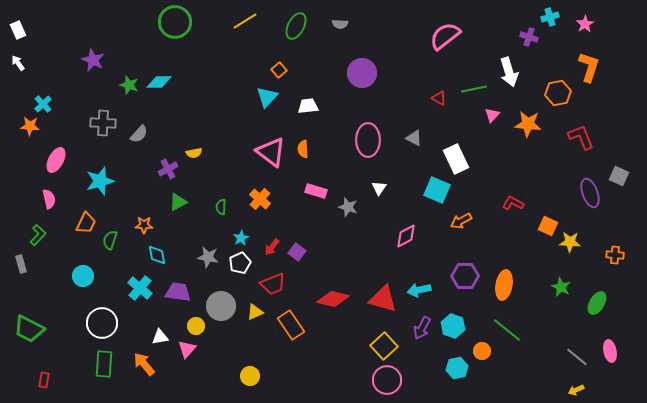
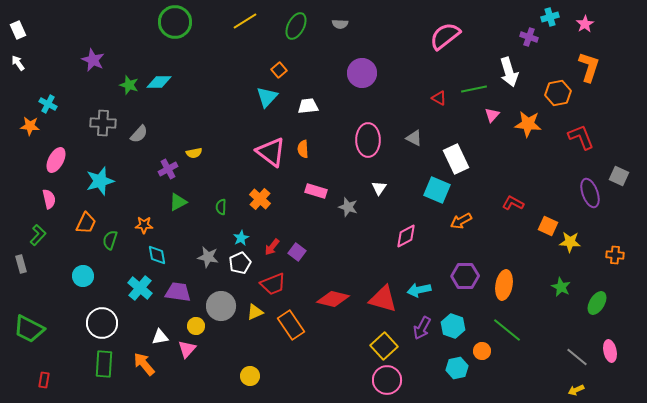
cyan cross at (43, 104): moved 5 px right; rotated 18 degrees counterclockwise
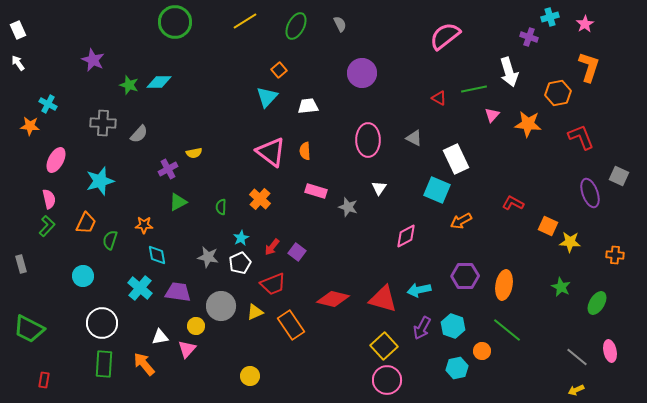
gray semicircle at (340, 24): rotated 119 degrees counterclockwise
orange semicircle at (303, 149): moved 2 px right, 2 px down
green L-shape at (38, 235): moved 9 px right, 9 px up
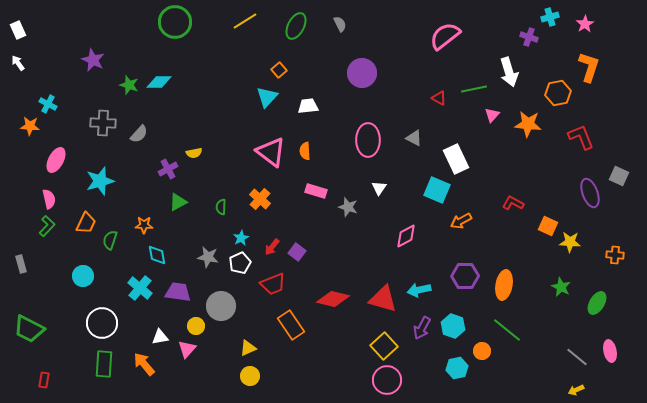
yellow triangle at (255, 312): moved 7 px left, 36 px down
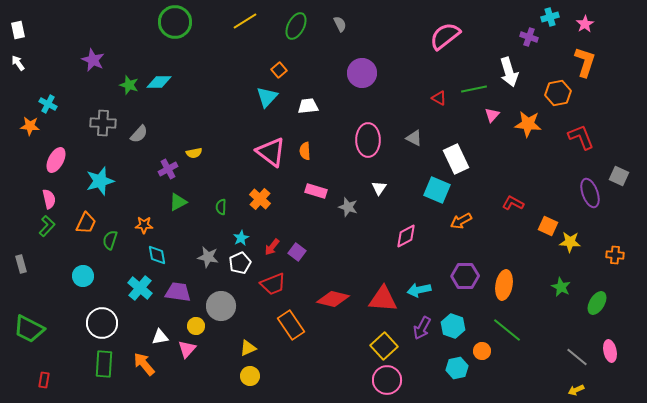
white rectangle at (18, 30): rotated 12 degrees clockwise
orange L-shape at (589, 67): moved 4 px left, 5 px up
red triangle at (383, 299): rotated 12 degrees counterclockwise
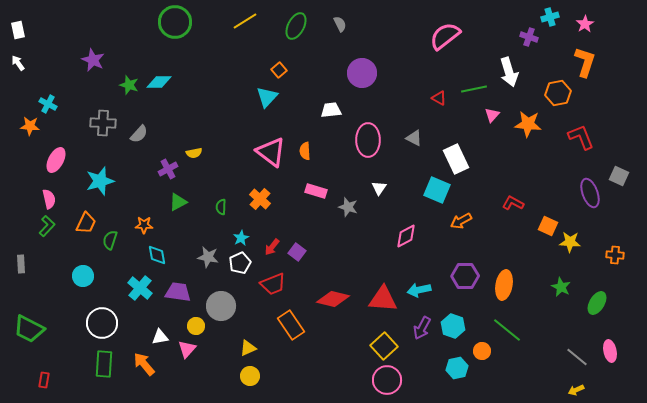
white trapezoid at (308, 106): moved 23 px right, 4 px down
gray rectangle at (21, 264): rotated 12 degrees clockwise
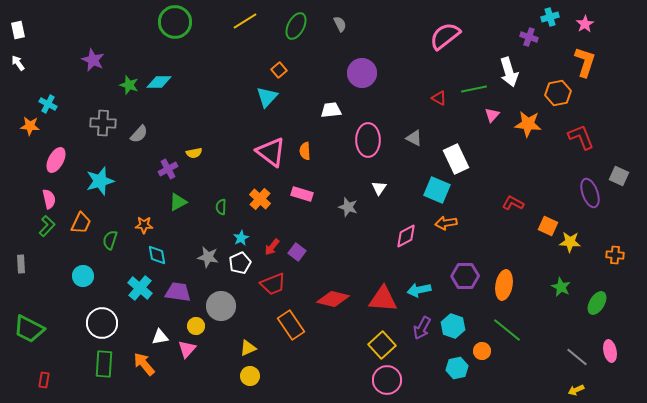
pink rectangle at (316, 191): moved 14 px left, 3 px down
orange arrow at (461, 221): moved 15 px left, 2 px down; rotated 20 degrees clockwise
orange trapezoid at (86, 223): moved 5 px left
yellow square at (384, 346): moved 2 px left, 1 px up
